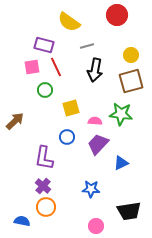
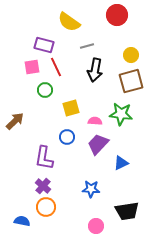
black trapezoid: moved 2 px left
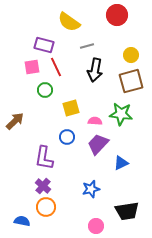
blue star: rotated 18 degrees counterclockwise
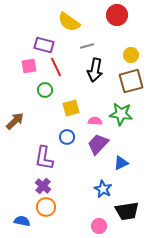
pink square: moved 3 px left, 1 px up
blue star: moved 12 px right; rotated 30 degrees counterclockwise
pink circle: moved 3 px right
